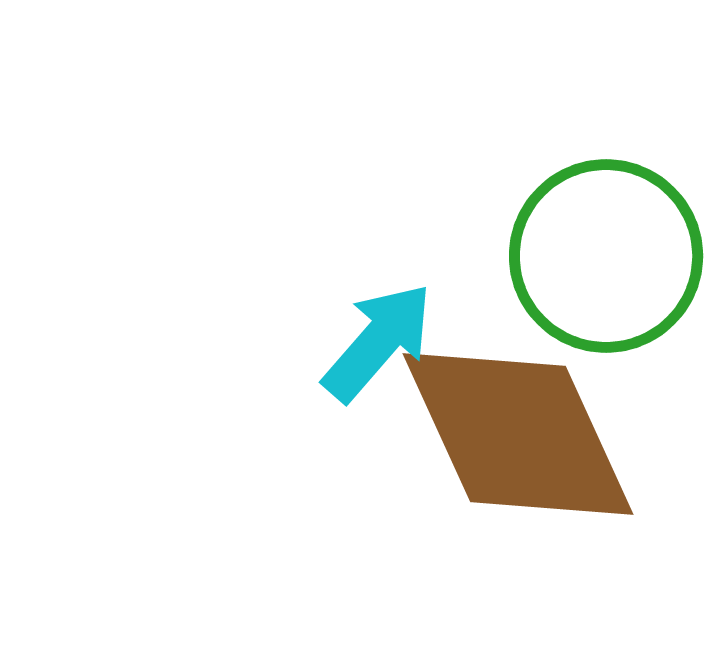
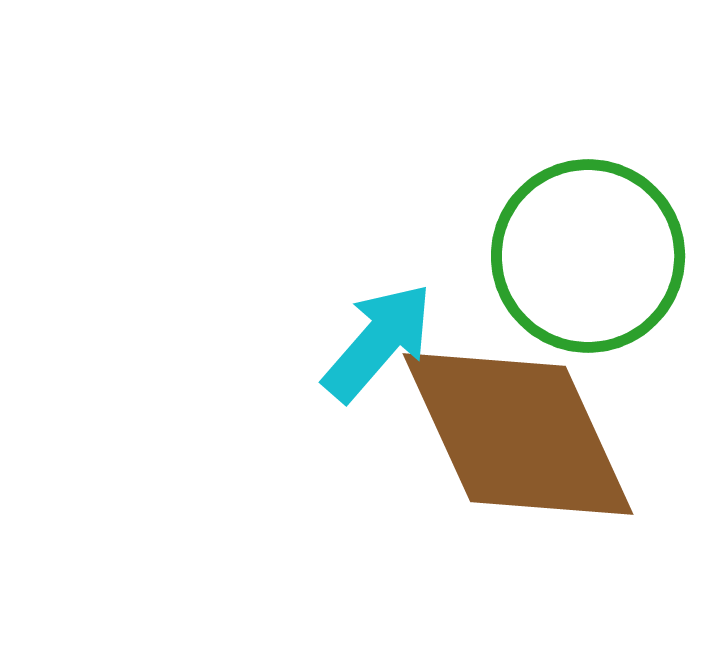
green circle: moved 18 px left
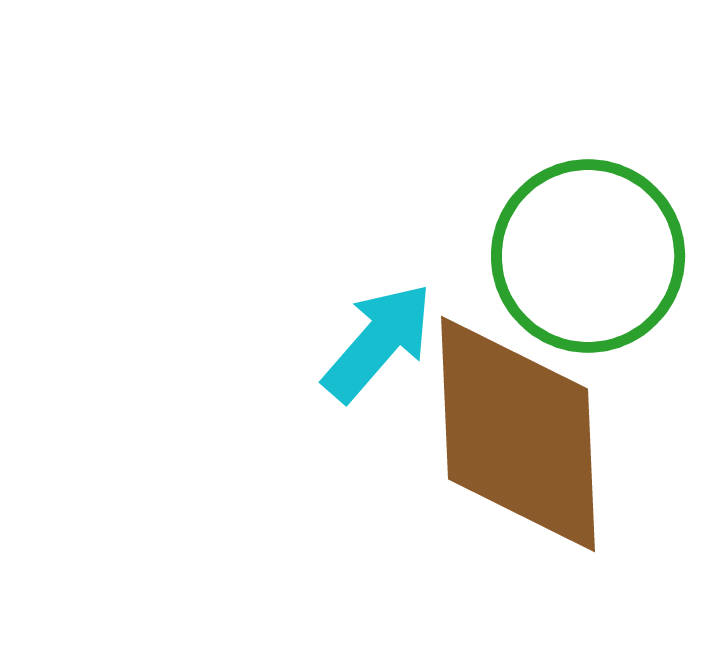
brown diamond: rotated 22 degrees clockwise
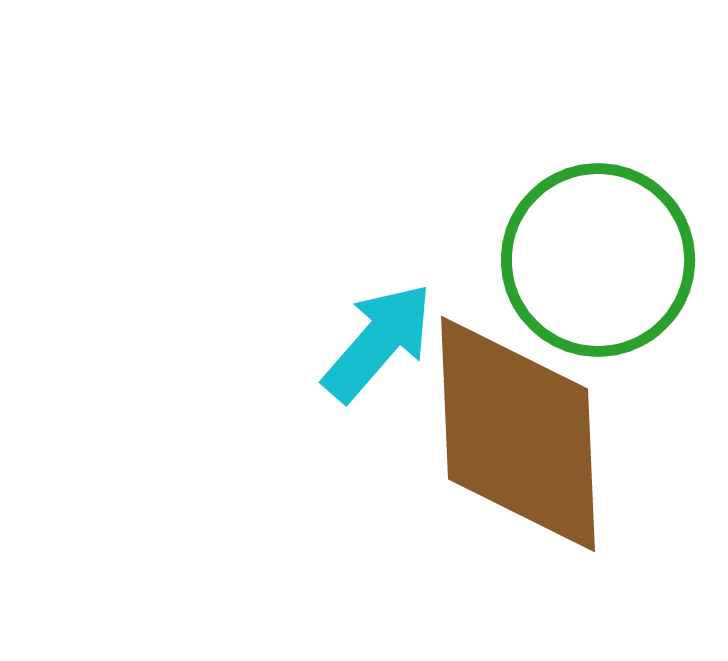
green circle: moved 10 px right, 4 px down
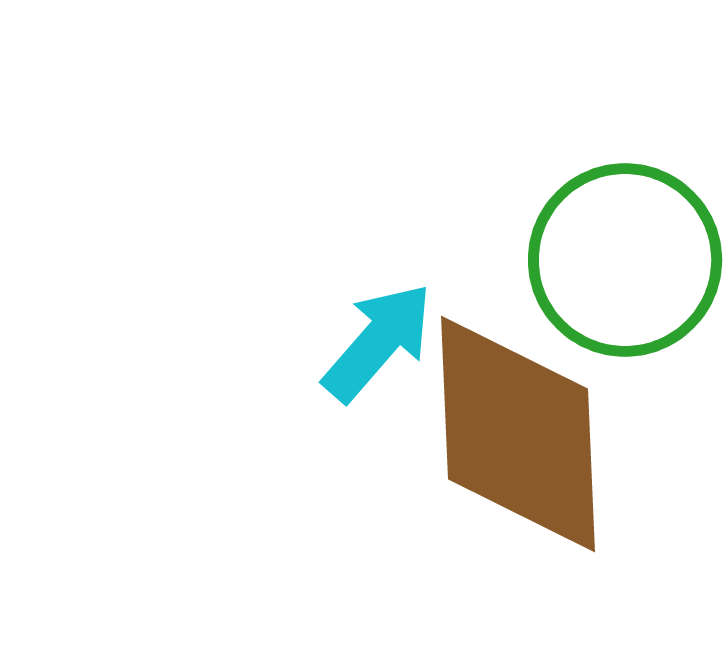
green circle: moved 27 px right
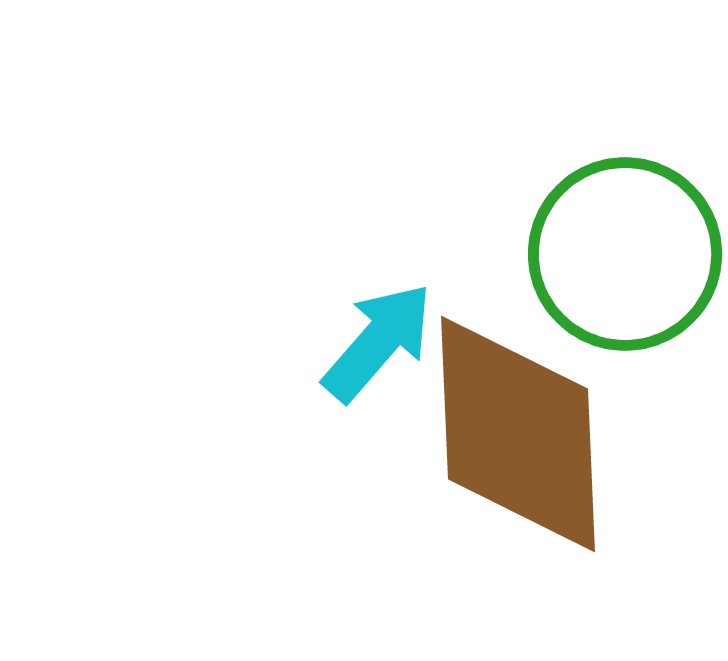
green circle: moved 6 px up
